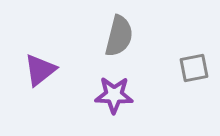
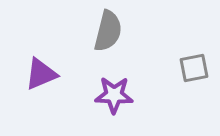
gray semicircle: moved 11 px left, 5 px up
purple triangle: moved 1 px right, 4 px down; rotated 15 degrees clockwise
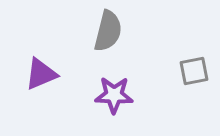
gray square: moved 3 px down
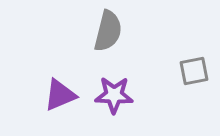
purple triangle: moved 19 px right, 21 px down
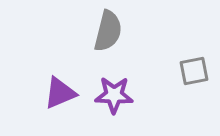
purple triangle: moved 2 px up
